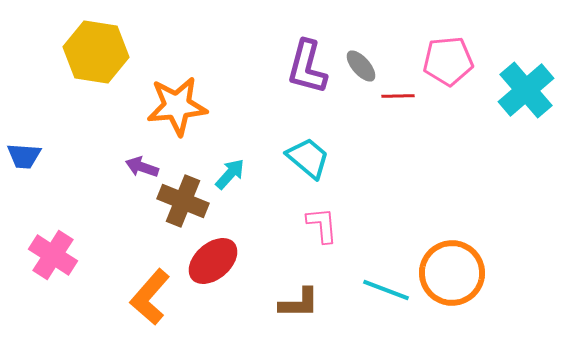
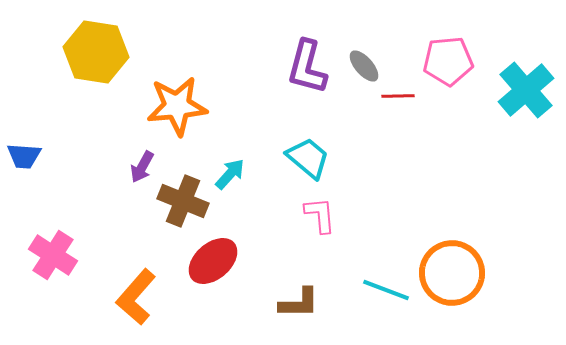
gray ellipse: moved 3 px right
purple arrow: rotated 80 degrees counterclockwise
pink L-shape: moved 2 px left, 10 px up
orange L-shape: moved 14 px left
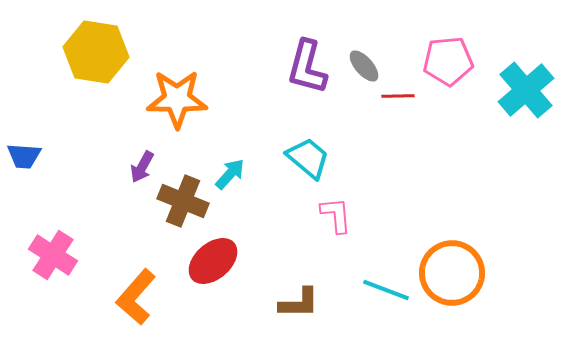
orange star: moved 7 px up; rotated 6 degrees clockwise
pink L-shape: moved 16 px right
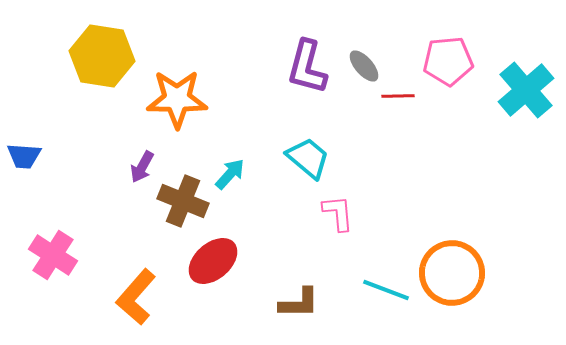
yellow hexagon: moved 6 px right, 4 px down
pink L-shape: moved 2 px right, 2 px up
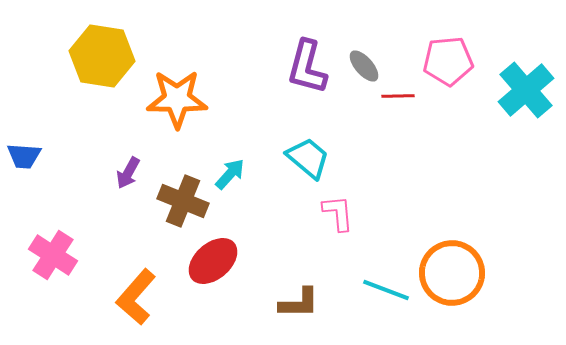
purple arrow: moved 14 px left, 6 px down
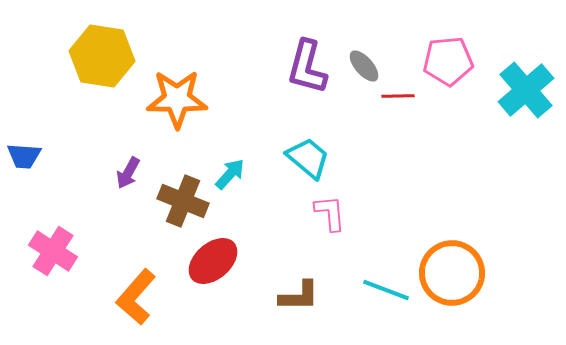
pink L-shape: moved 8 px left
pink cross: moved 4 px up
brown L-shape: moved 7 px up
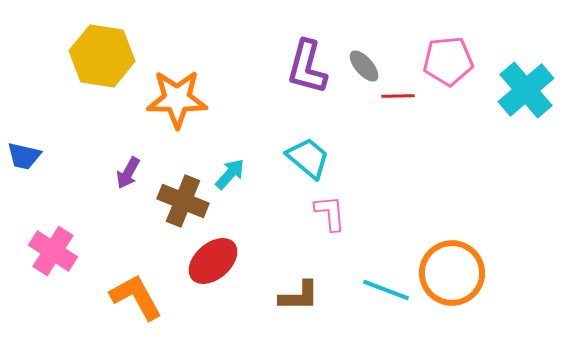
blue trapezoid: rotated 9 degrees clockwise
orange L-shape: rotated 110 degrees clockwise
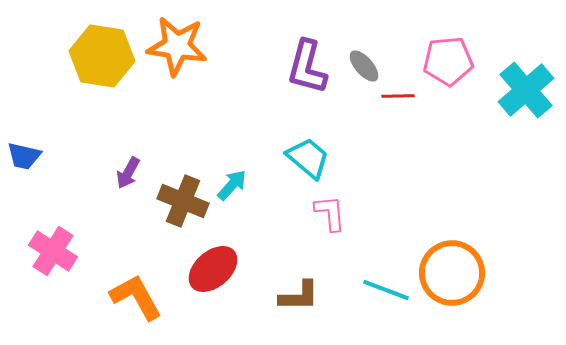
orange star: moved 53 px up; rotated 8 degrees clockwise
cyan arrow: moved 2 px right, 11 px down
red ellipse: moved 8 px down
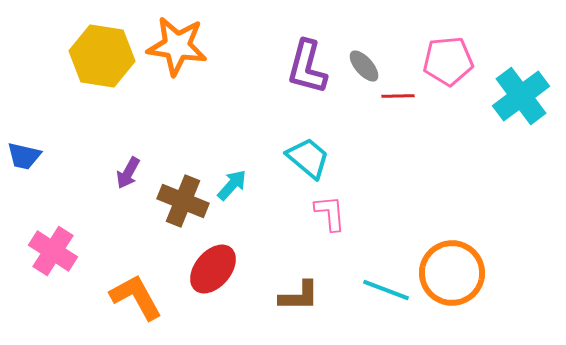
cyan cross: moved 5 px left, 6 px down; rotated 4 degrees clockwise
red ellipse: rotated 9 degrees counterclockwise
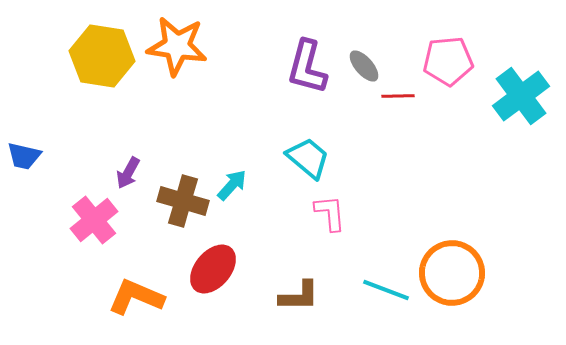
brown cross: rotated 6 degrees counterclockwise
pink cross: moved 41 px right, 31 px up; rotated 18 degrees clockwise
orange L-shape: rotated 38 degrees counterclockwise
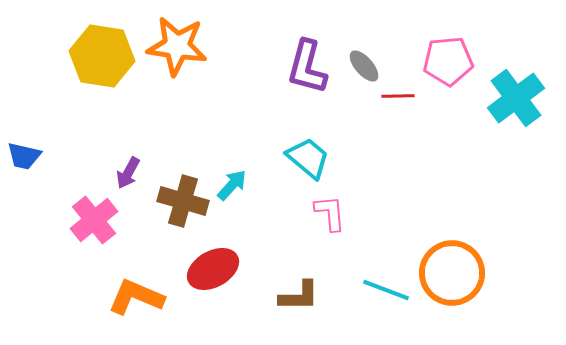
cyan cross: moved 5 px left, 2 px down
red ellipse: rotated 21 degrees clockwise
